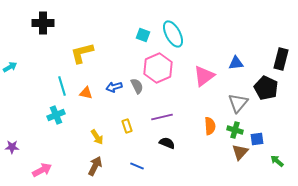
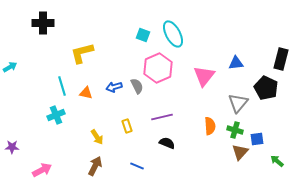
pink triangle: rotated 15 degrees counterclockwise
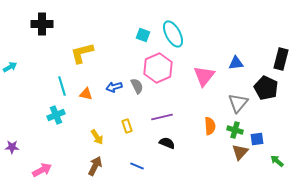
black cross: moved 1 px left, 1 px down
orange triangle: moved 1 px down
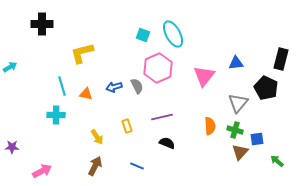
cyan cross: rotated 24 degrees clockwise
pink arrow: moved 1 px down
